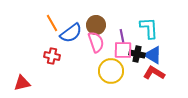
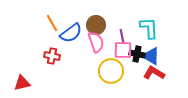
blue triangle: moved 2 px left, 1 px down
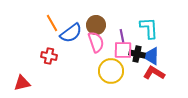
red cross: moved 3 px left
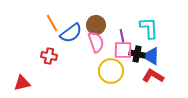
red L-shape: moved 1 px left, 3 px down
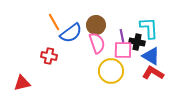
orange line: moved 2 px right, 1 px up
pink semicircle: moved 1 px right, 1 px down
black cross: moved 12 px up
red L-shape: moved 3 px up
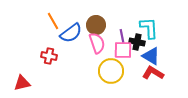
orange line: moved 1 px left, 1 px up
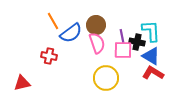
cyan L-shape: moved 2 px right, 3 px down
yellow circle: moved 5 px left, 7 px down
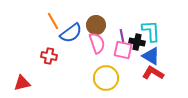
pink square: rotated 12 degrees clockwise
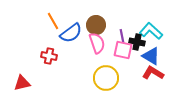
cyan L-shape: rotated 45 degrees counterclockwise
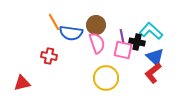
orange line: moved 1 px right, 1 px down
blue semicircle: rotated 45 degrees clockwise
blue triangle: moved 4 px right, 1 px down; rotated 12 degrees clockwise
red L-shape: rotated 70 degrees counterclockwise
